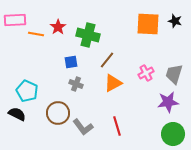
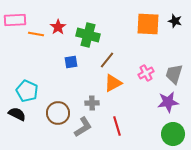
gray cross: moved 16 px right, 19 px down; rotated 24 degrees counterclockwise
gray L-shape: rotated 85 degrees counterclockwise
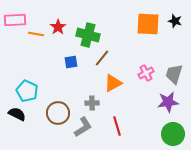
brown line: moved 5 px left, 2 px up
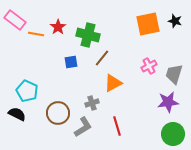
pink rectangle: rotated 40 degrees clockwise
orange square: rotated 15 degrees counterclockwise
pink cross: moved 3 px right, 7 px up
gray cross: rotated 16 degrees counterclockwise
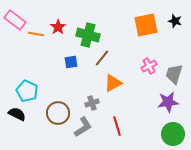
orange square: moved 2 px left, 1 px down
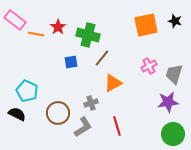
gray cross: moved 1 px left
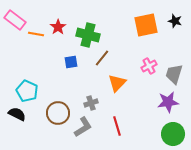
orange triangle: moved 4 px right; rotated 18 degrees counterclockwise
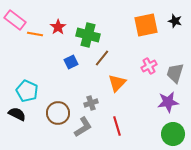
orange line: moved 1 px left
blue square: rotated 16 degrees counterclockwise
gray trapezoid: moved 1 px right, 1 px up
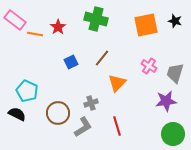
green cross: moved 8 px right, 16 px up
pink cross: rotated 28 degrees counterclockwise
purple star: moved 2 px left, 1 px up
